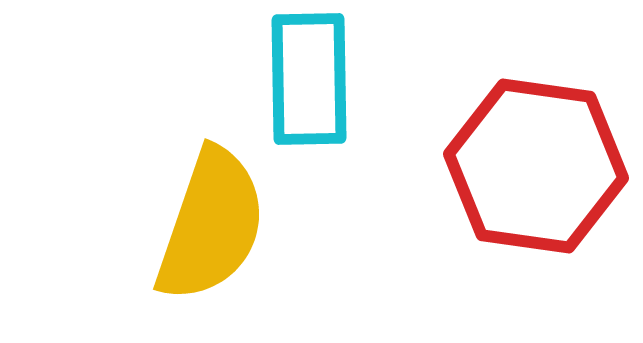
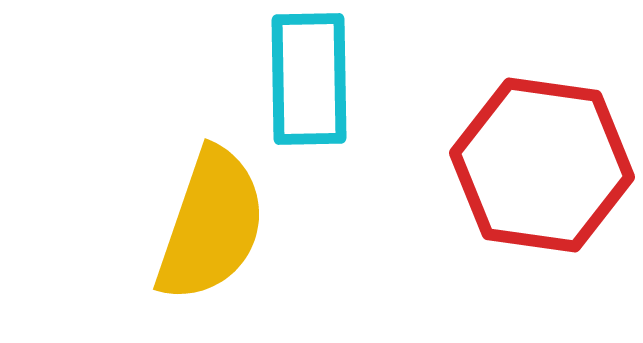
red hexagon: moved 6 px right, 1 px up
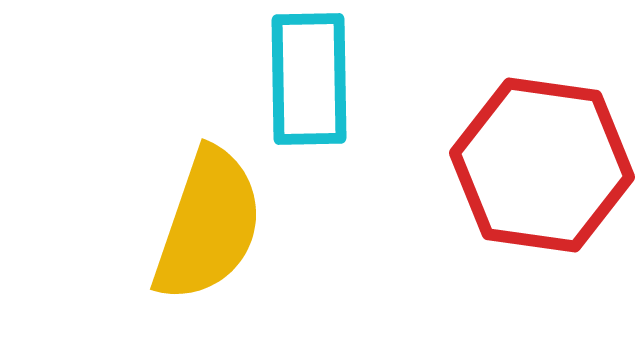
yellow semicircle: moved 3 px left
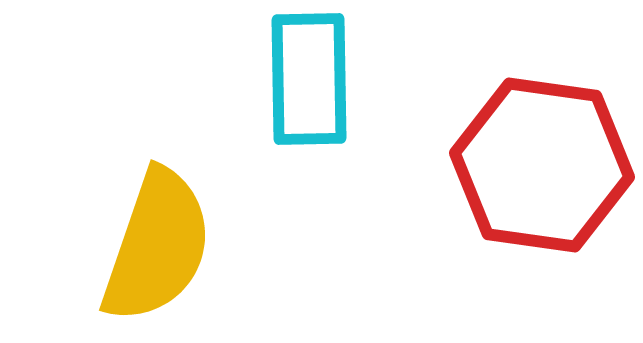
yellow semicircle: moved 51 px left, 21 px down
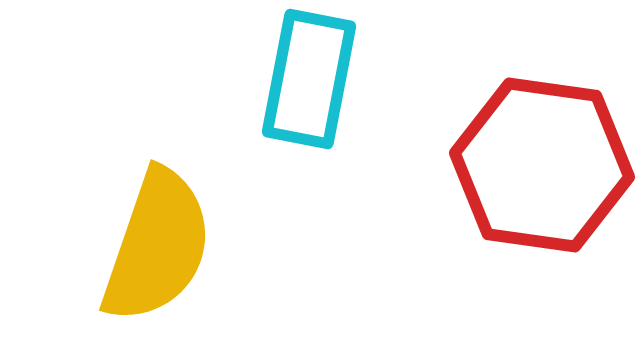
cyan rectangle: rotated 12 degrees clockwise
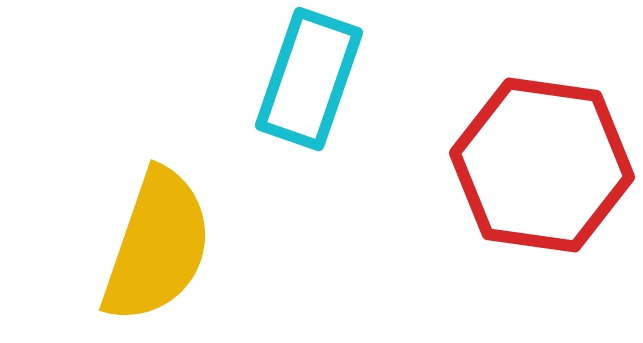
cyan rectangle: rotated 8 degrees clockwise
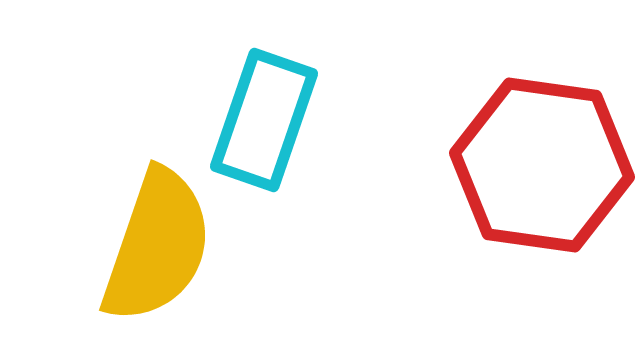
cyan rectangle: moved 45 px left, 41 px down
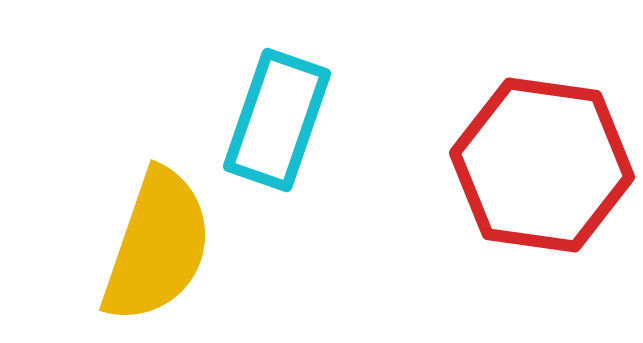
cyan rectangle: moved 13 px right
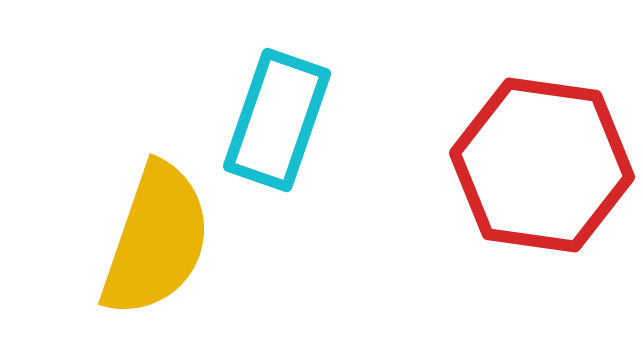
yellow semicircle: moved 1 px left, 6 px up
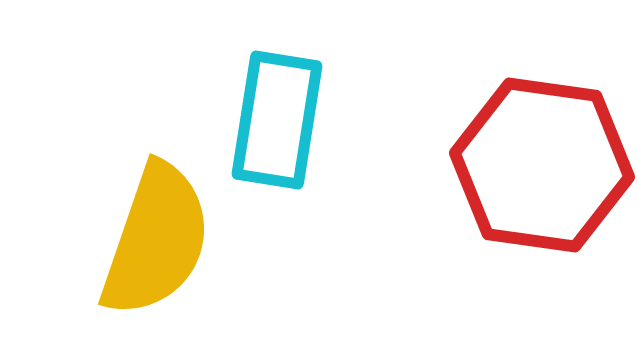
cyan rectangle: rotated 10 degrees counterclockwise
